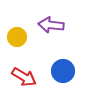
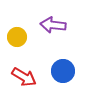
purple arrow: moved 2 px right
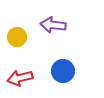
red arrow: moved 4 px left, 1 px down; rotated 135 degrees clockwise
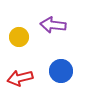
yellow circle: moved 2 px right
blue circle: moved 2 px left
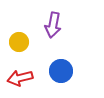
purple arrow: rotated 85 degrees counterclockwise
yellow circle: moved 5 px down
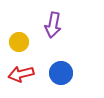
blue circle: moved 2 px down
red arrow: moved 1 px right, 4 px up
